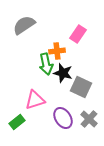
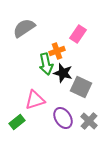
gray semicircle: moved 3 px down
orange cross: rotated 14 degrees counterclockwise
gray cross: moved 2 px down
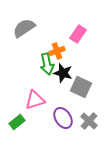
green arrow: moved 1 px right
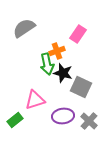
purple ellipse: moved 2 px up; rotated 65 degrees counterclockwise
green rectangle: moved 2 px left, 2 px up
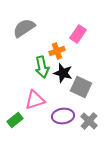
green arrow: moved 5 px left, 3 px down
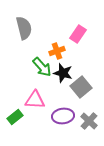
gray semicircle: rotated 110 degrees clockwise
green arrow: rotated 30 degrees counterclockwise
gray square: rotated 25 degrees clockwise
pink triangle: rotated 20 degrees clockwise
green rectangle: moved 3 px up
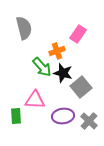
green rectangle: moved 1 px right, 1 px up; rotated 56 degrees counterclockwise
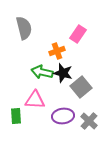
green arrow: moved 5 px down; rotated 145 degrees clockwise
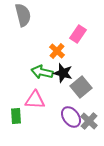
gray semicircle: moved 1 px left, 13 px up
orange cross: rotated 28 degrees counterclockwise
purple ellipse: moved 8 px right, 1 px down; rotated 60 degrees clockwise
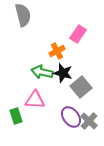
orange cross: rotated 21 degrees clockwise
green rectangle: rotated 14 degrees counterclockwise
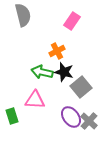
pink rectangle: moved 6 px left, 13 px up
black star: moved 1 px right, 1 px up
green rectangle: moved 4 px left
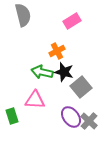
pink rectangle: rotated 24 degrees clockwise
